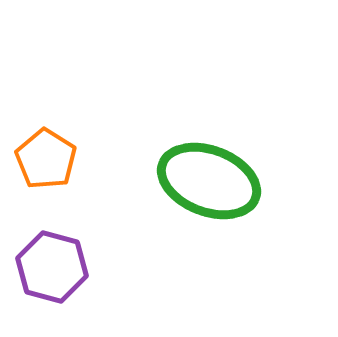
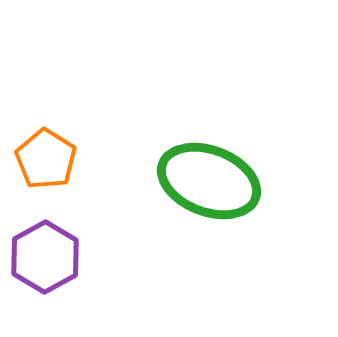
purple hexagon: moved 7 px left, 10 px up; rotated 16 degrees clockwise
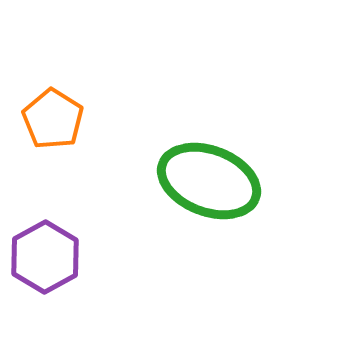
orange pentagon: moved 7 px right, 40 px up
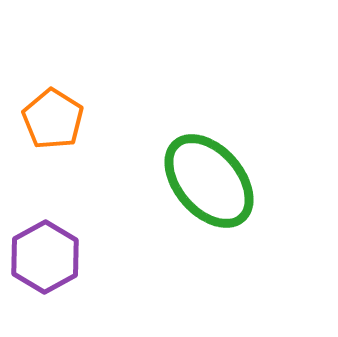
green ellipse: rotated 28 degrees clockwise
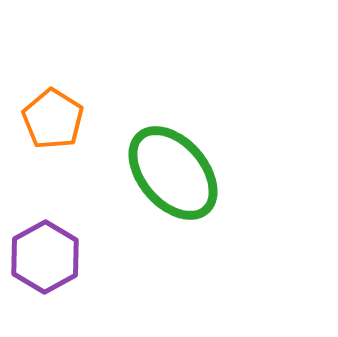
green ellipse: moved 36 px left, 8 px up
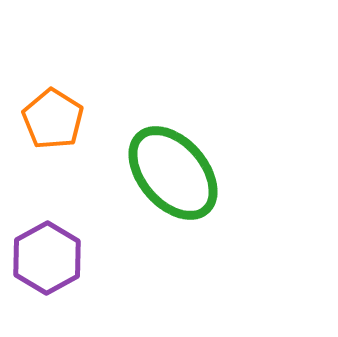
purple hexagon: moved 2 px right, 1 px down
